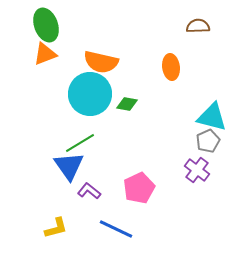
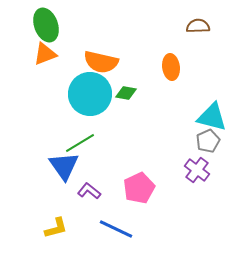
green diamond: moved 1 px left, 11 px up
blue triangle: moved 5 px left
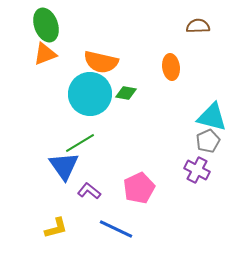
purple cross: rotated 10 degrees counterclockwise
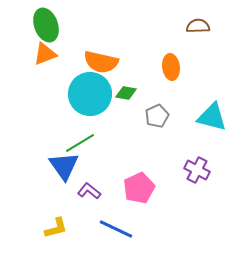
gray pentagon: moved 51 px left, 25 px up
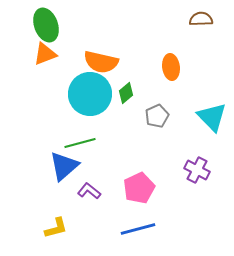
brown semicircle: moved 3 px right, 7 px up
green diamond: rotated 50 degrees counterclockwise
cyan triangle: rotated 32 degrees clockwise
green line: rotated 16 degrees clockwise
blue triangle: rotated 24 degrees clockwise
blue line: moved 22 px right; rotated 40 degrees counterclockwise
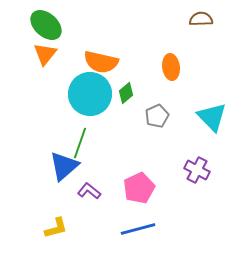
green ellipse: rotated 28 degrees counterclockwise
orange triangle: rotated 30 degrees counterclockwise
green line: rotated 56 degrees counterclockwise
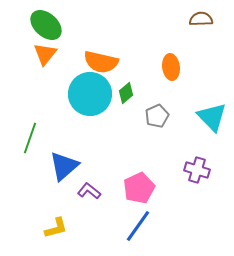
green line: moved 50 px left, 5 px up
purple cross: rotated 10 degrees counterclockwise
blue line: moved 3 px up; rotated 40 degrees counterclockwise
